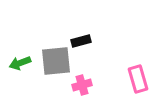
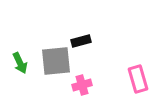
green arrow: rotated 95 degrees counterclockwise
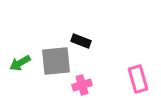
black rectangle: rotated 36 degrees clockwise
green arrow: rotated 85 degrees clockwise
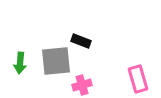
green arrow: rotated 55 degrees counterclockwise
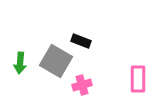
gray square: rotated 36 degrees clockwise
pink rectangle: rotated 16 degrees clockwise
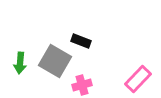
gray square: moved 1 px left
pink rectangle: rotated 44 degrees clockwise
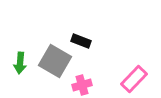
pink rectangle: moved 4 px left
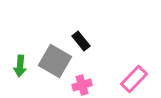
black rectangle: rotated 30 degrees clockwise
green arrow: moved 3 px down
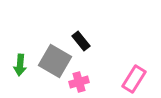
green arrow: moved 1 px up
pink rectangle: rotated 12 degrees counterclockwise
pink cross: moved 3 px left, 3 px up
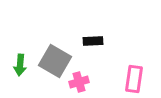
black rectangle: moved 12 px right; rotated 54 degrees counterclockwise
pink rectangle: rotated 24 degrees counterclockwise
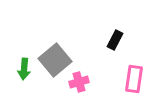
black rectangle: moved 22 px right, 1 px up; rotated 60 degrees counterclockwise
gray square: moved 1 px up; rotated 20 degrees clockwise
green arrow: moved 4 px right, 4 px down
